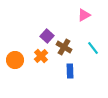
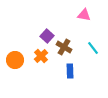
pink triangle: rotated 40 degrees clockwise
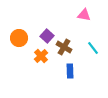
orange circle: moved 4 px right, 22 px up
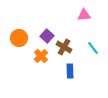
pink triangle: rotated 16 degrees counterclockwise
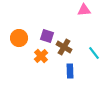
pink triangle: moved 5 px up
purple square: rotated 24 degrees counterclockwise
cyan line: moved 1 px right, 5 px down
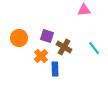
cyan line: moved 5 px up
blue rectangle: moved 15 px left, 2 px up
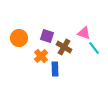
pink triangle: moved 23 px down; rotated 24 degrees clockwise
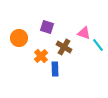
purple square: moved 9 px up
cyan line: moved 4 px right, 3 px up
